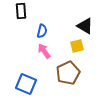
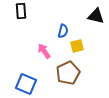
black triangle: moved 11 px right, 10 px up; rotated 18 degrees counterclockwise
blue semicircle: moved 21 px right
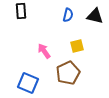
black triangle: moved 1 px left
blue semicircle: moved 5 px right, 16 px up
blue square: moved 2 px right, 1 px up
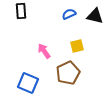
blue semicircle: moved 1 px right, 1 px up; rotated 128 degrees counterclockwise
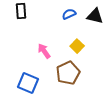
yellow square: rotated 32 degrees counterclockwise
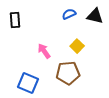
black rectangle: moved 6 px left, 9 px down
brown pentagon: rotated 20 degrees clockwise
